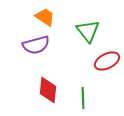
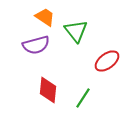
green triangle: moved 12 px left
red ellipse: rotated 10 degrees counterclockwise
green line: rotated 35 degrees clockwise
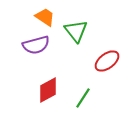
red diamond: rotated 56 degrees clockwise
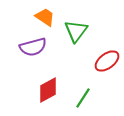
green triangle: rotated 15 degrees clockwise
purple semicircle: moved 3 px left, 2 px down
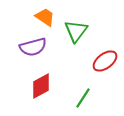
red ellipse: moved 2 px left
red diamond: moved 7 px left, 4 px up
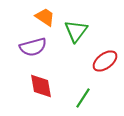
red diamond: rotated 72 degrees counterclockwise
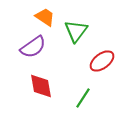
purple semicircle: rotated 20 degrees counterclockwise
red ellipse: moved 3 px left
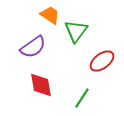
orange trapezoid: moved 5 px right, 2 px up
red diamond: moved 1 px up
green line: moved 1 px left
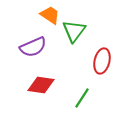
green triangle: moved 2 px left
purple semicircle: rotated 12 degrees clockwise
red ellipse: rotated 40 degrees counterclockwise
red diamond: rotated 72 degrees counterclockwise
